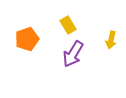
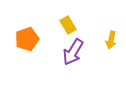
purple arrow: moved 2 px up
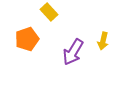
yellow rectangle: moved 19 px left, 13 px up; rotated 12 degrees counterclockwise
yellow arrow: moved 8 px left, 1 px down
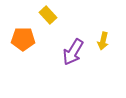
yellow rectangle: moved 1 px left, 3 px down
orange pentagon: moved 4 px left; rotated 20 degrees clockwise
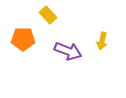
yellow arrow: moved 1 px left
purple arrow: moved 5 px left, 1 px up; rotated 100 degrees counterclockwise
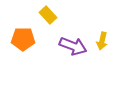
purple arrow: moved 5 px right, 5 px up
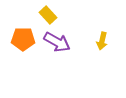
purple arrow: moved 16 px left, 4 px up; rotated 8 degrees clockwise
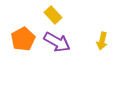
yellow rectangle: moved 5 px right
orange pentagon: rotated 30 degrees counterclockwise
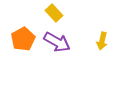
yellow rectangle: moved 1 px right, 2 px up
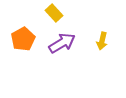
purple arrow: moved 5 px right, 1 px down; rotated 60 degrees counterclockwise
